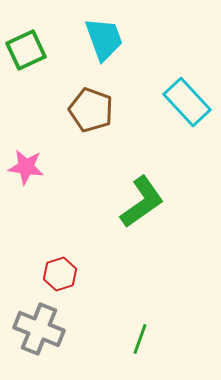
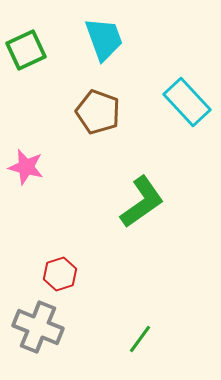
brown pentagon: moved 7 px right, 2 px down
pink star: rotated 6 degrees clockwise
gray cross: moved 1 px left, 2 px up
green line: rotated 16 degrees clockwise
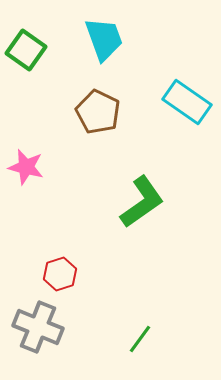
green square: rotated 30 degrees counterclockwise
cyan rectangle: rotated 12 degrees counterclockwise
brown pentagon: rotated 6 degrees clockwise
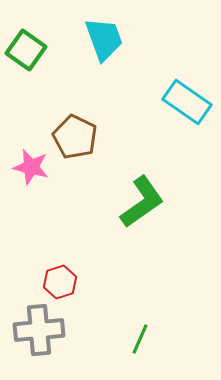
brown pentagon: moved 23 px left, 25 px down
pink star: moved 5 px right
red hexagon: moved 8 px down
gray cross: moved 1 px right, 3 px down; rotated 27 degrees counterclockwise
green line: rotated 12 degrees counterclockwise
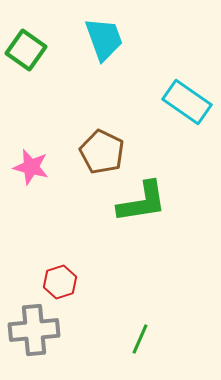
brown pentagon: moved 27 px right, 15 px down
green L-shape: rotated 26 degrees clockwise
gray cross: moved 5 px left
